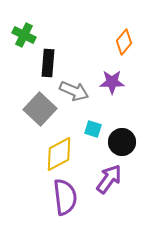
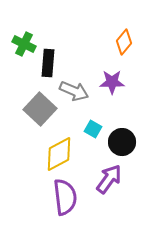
green cross: moved 9 px down
cyan square: rotated 12 degrees clockwise
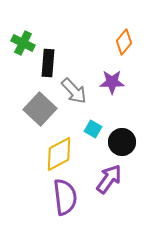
green cross: moved 1 px left, 1 px up
gray arrow: rotated 24 degrees clockwise
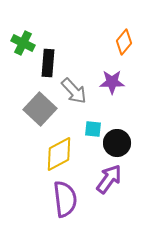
cyan square: rotated 24 degrees counterclockwise
black circle: moved 5 px left, 1 px down
purple semicircle: moved 2 px down
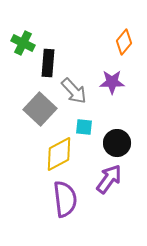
cyan square: moved 9 px left, 2 px up
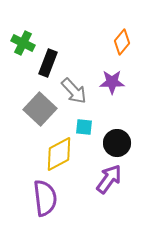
orange diamond: moved 2 px left
black rectangle: rotated 16 degrees clockwise
purple semicircle: moved 20 px left, 1 px up
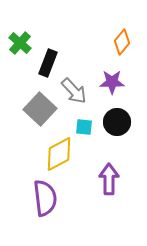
green cross: moved 3 px left; rotated 15 degrees clockwise
black circle: moved 21 px up
purple arrow: rotated 36 degrees counterclockwise
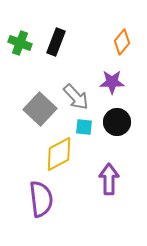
green cross: rotated 20 degrees counterclockwise
black rectangle: moved 8 px right, 21 px up
gray arrow: moved 2 px right, 6 px down
purple semicircle: moved 4 px left, 1 px down
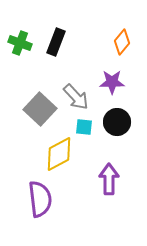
purple semicircle: moved 1 px left
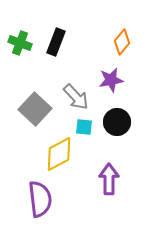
purple star: moved 1 px left, 2 px up; rotated 10 degrees counterclockwise
gray square: moved 5 px left
